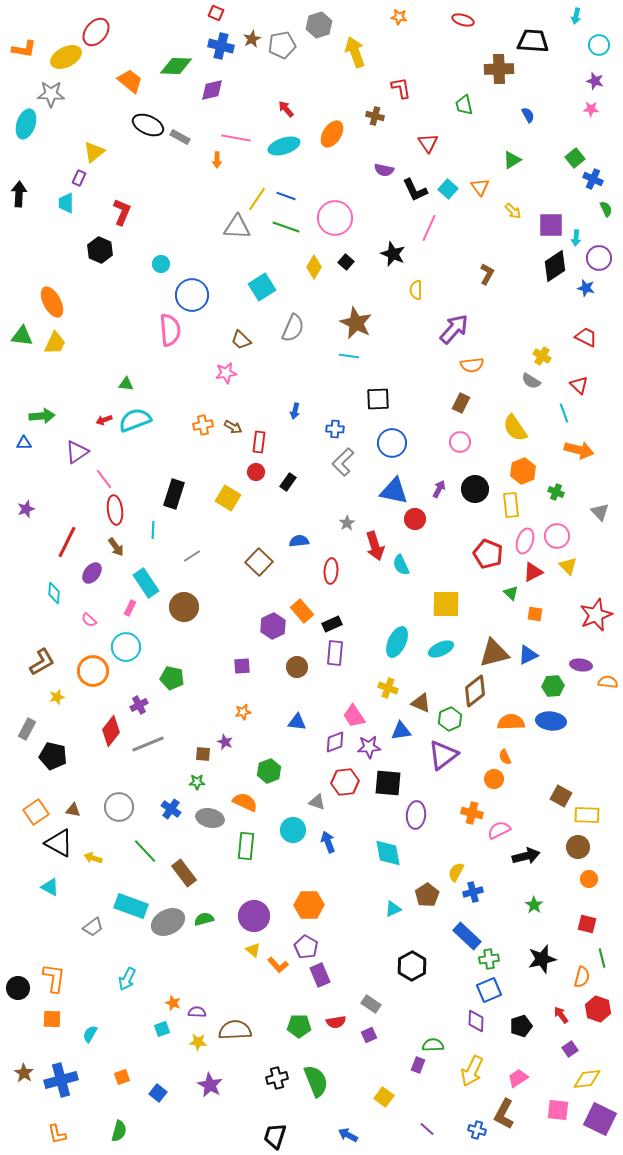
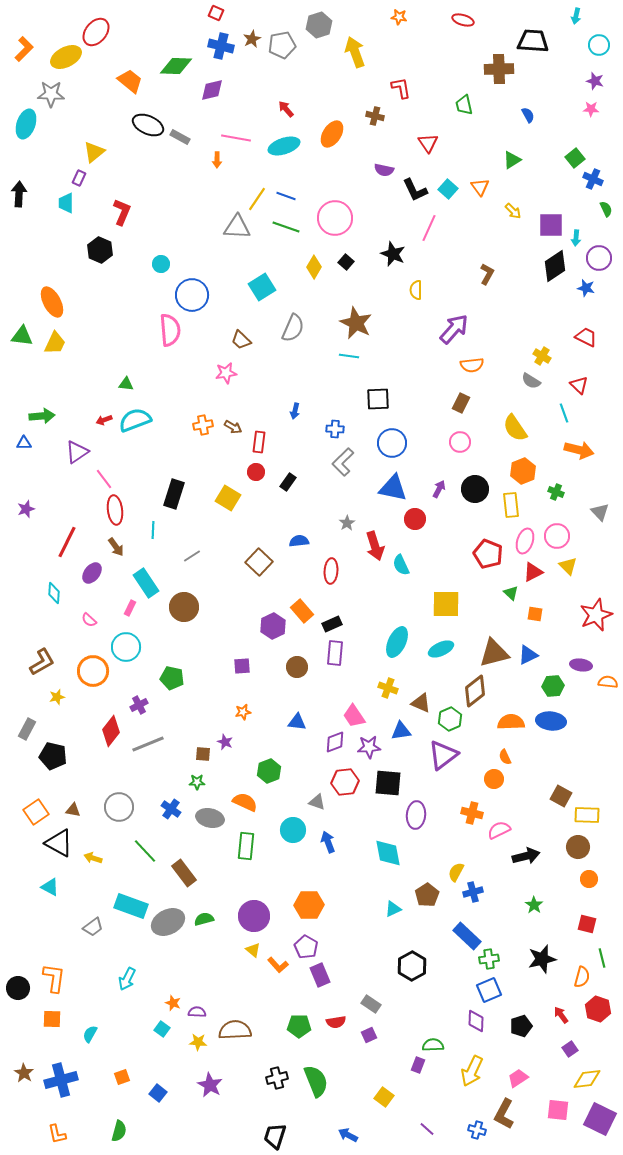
orange L-shape at (24, 49): rotated 55 degrees counterclockwise
blue triangle at (394, 491): moved 1 px left, 3 px up
cyan square at (162, 1029): rotated 35 degrees counterclockwise
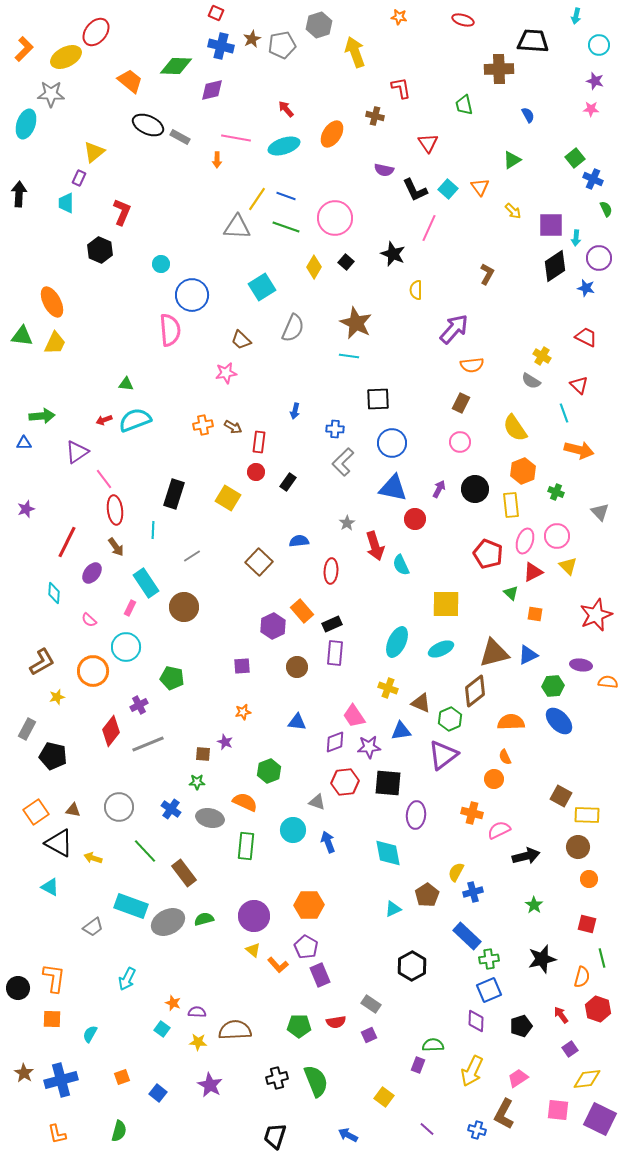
blue ellipse at (551, 721): moved 8 px right; rotated 40 degrees clockwise
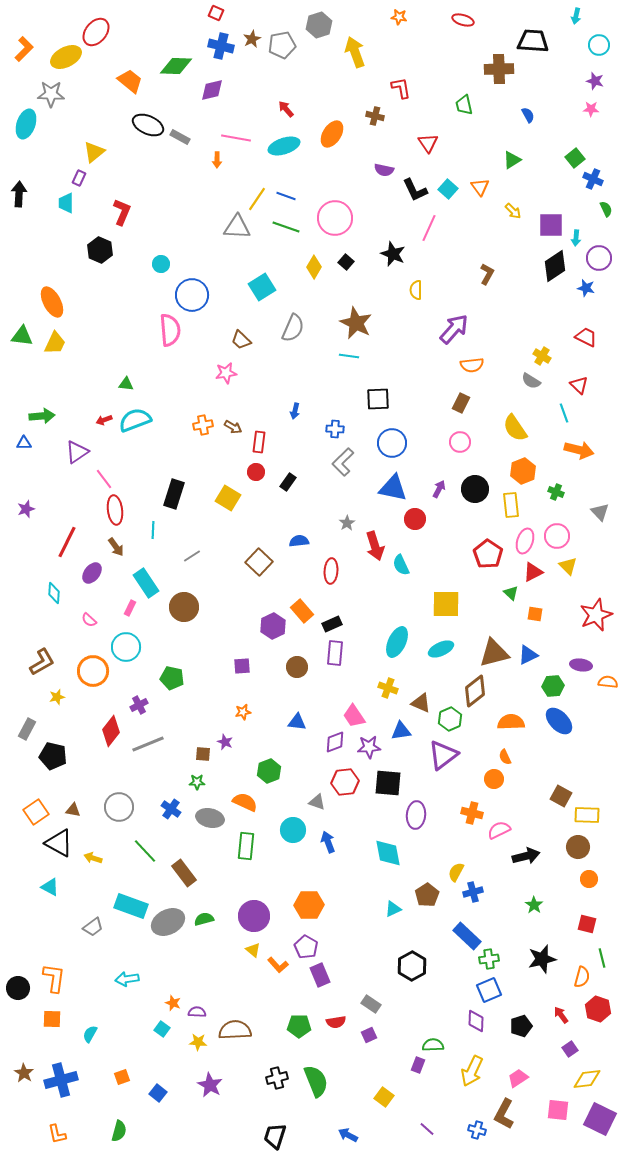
red pentagon at (488, 554): rotated 12 degrees clockwise
cyan arrow at (127, 979): rotated 55 degrees clockwise
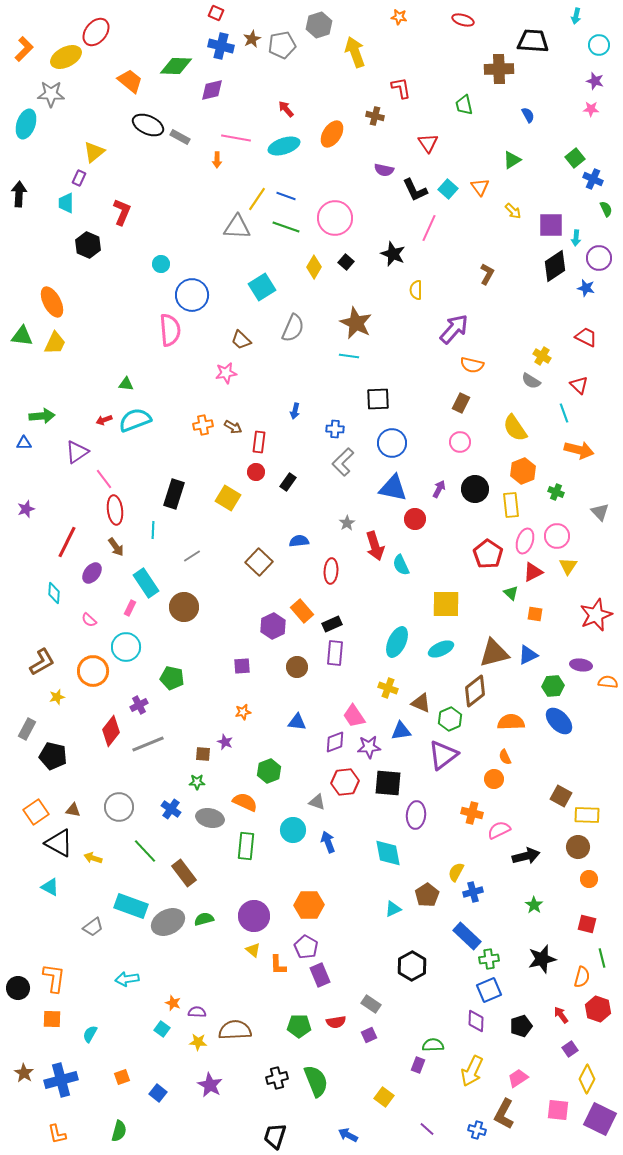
black hexagon at (100, 250): moved 12 px left, 5 px up
orange semicircle at (472, 365): rotated 20 degrees clockwise
yellow triangle at (568, 566): rotated 18 degrees clockwise
orange L-shape at (278, 965): rotated 40 degrees clockwise
yellow diamond at (587, 1079): rotated 56 degrees counterclockwise
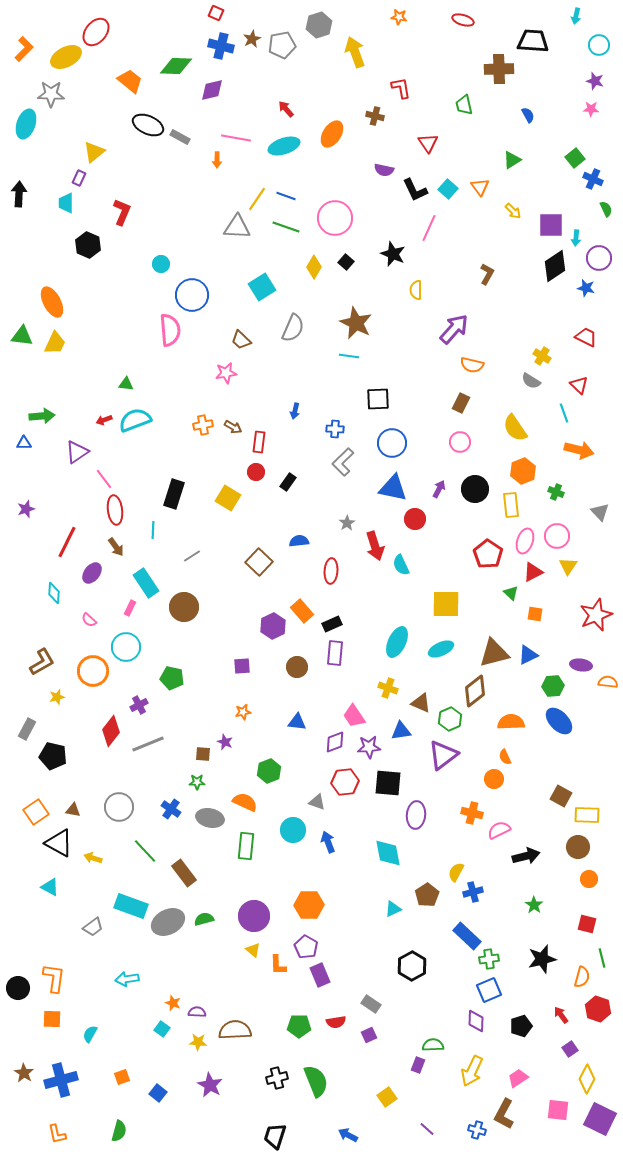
yellow square at (384, 1097): moved 3 px right; rotated 18 degrees clockwise
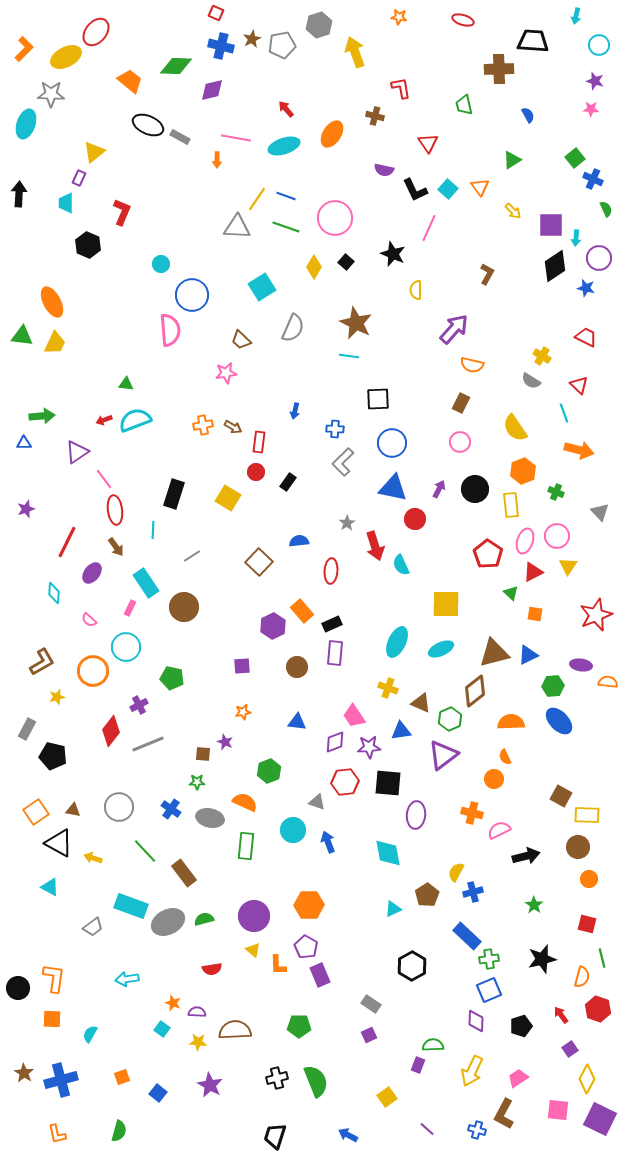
red semicircle at (336, 1022): moved 124 px left, 53 px up
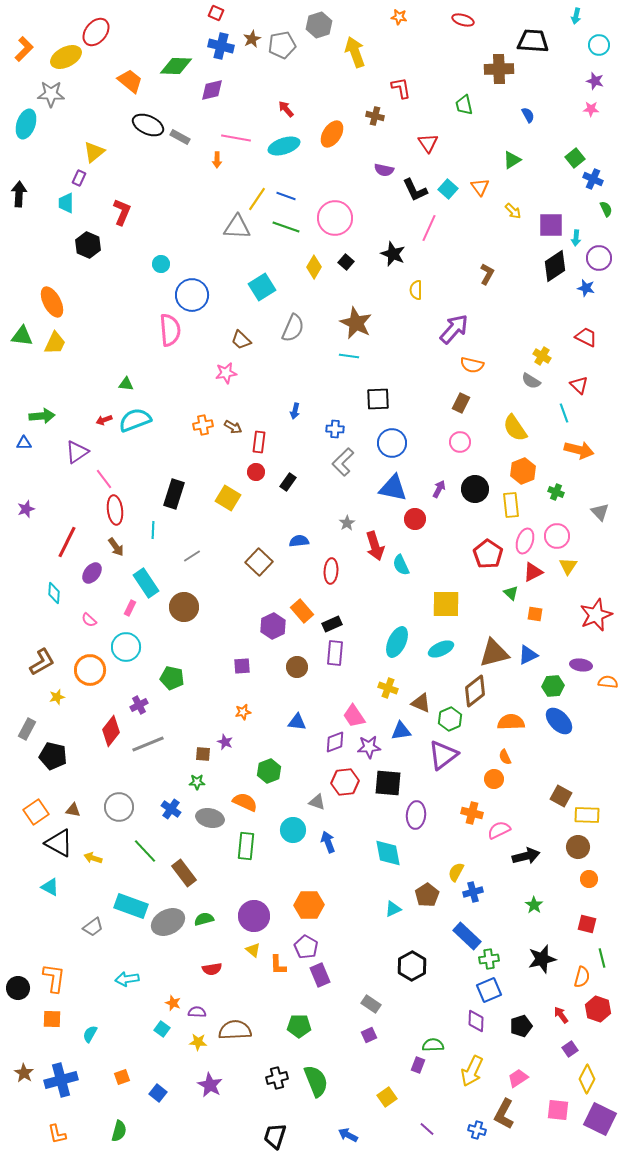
orange circle at (93, 671): moved 3 px left, 1 px up
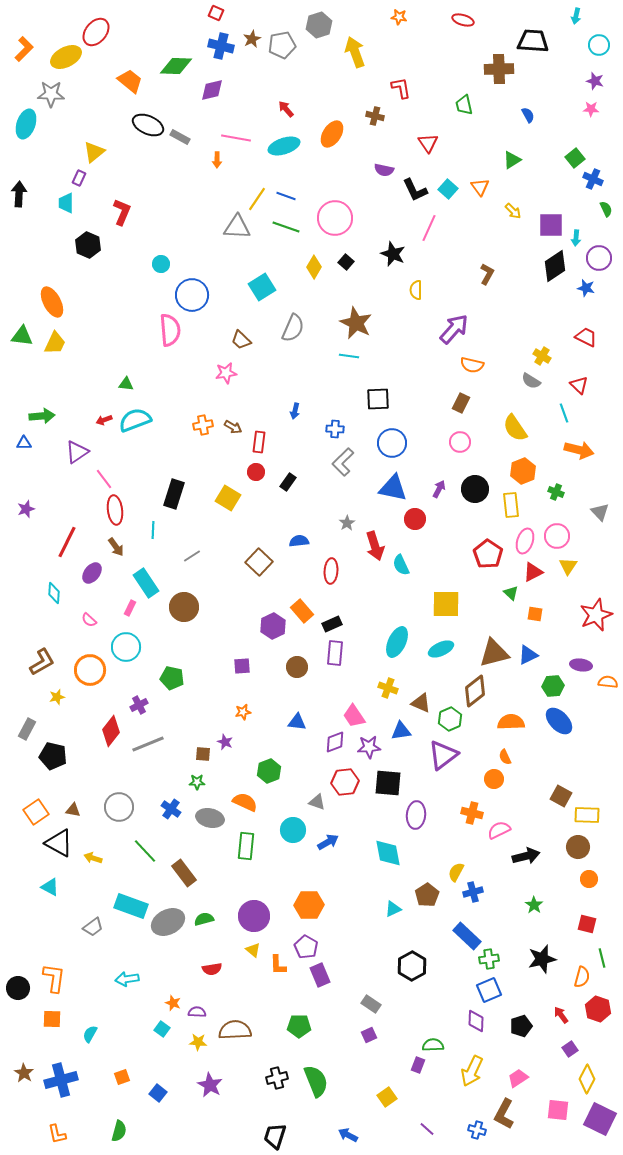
blue arrow at (328, 842): rotated 80 degrees clockwise
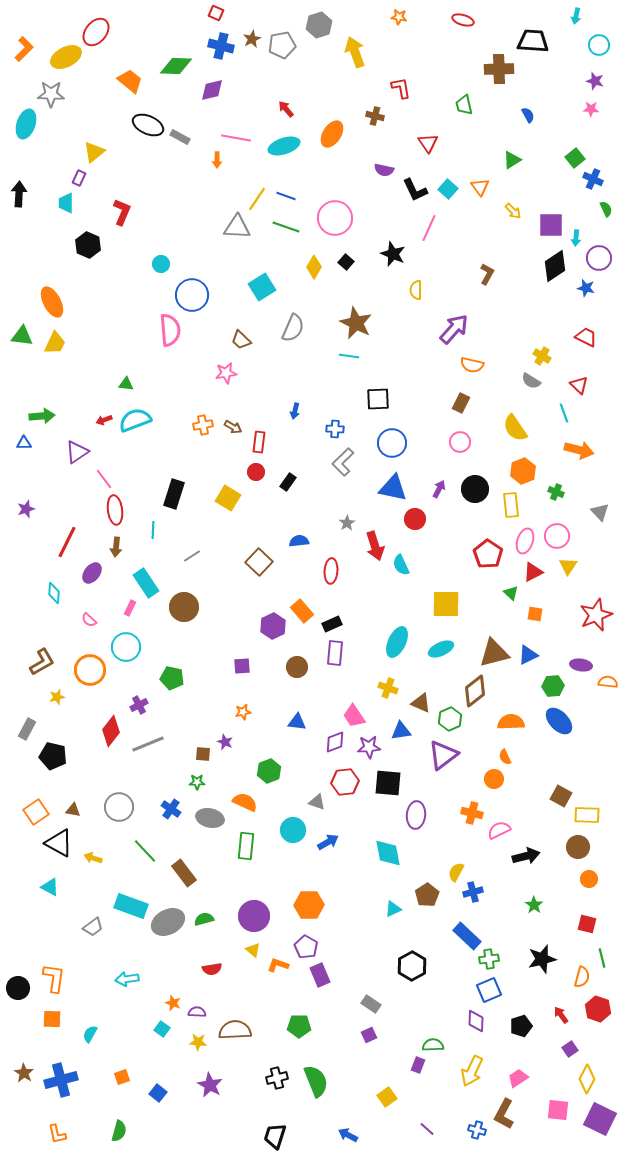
brown arrow at (116, 547): rotated 42 degrees clockwise
orange L-shape at (278, 965): rotated 110 degrees clockwise
